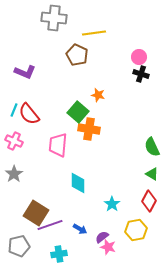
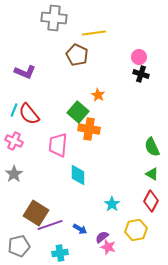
orange star: rotated 16 degrees clockwise
cyan diamond: moved 8 px up
red diamond: moved 2 px right
cyan cross: moved 1 px right, 1 px up
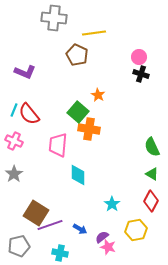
cyan cross: rotated 21 degrees clockwise
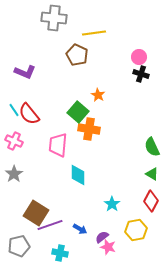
cyan line: rotated 56 degrees counterclockwise
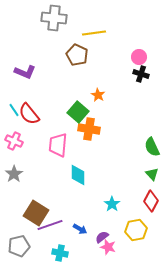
green triangle: rotated 16 degrees clockwise
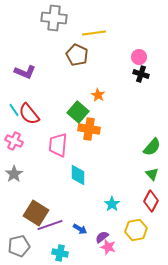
green semicircle: rotated 114 degrees counterclockwise
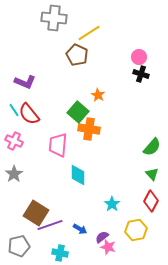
yellow line: moved 5 px left; rotated 25 degrees counterclockwise
purple L-shape: moved 10 px down
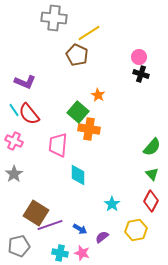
pink star: moved 26 px left, 6 px down
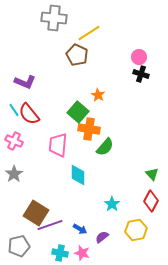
green semicircle: moved 47 px left
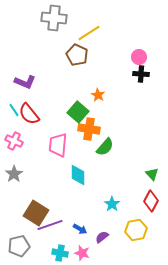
black cross: rotated 14 degrees counterclockwise
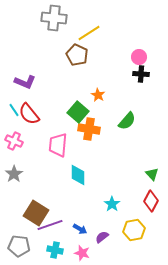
green semicircle: moved 22 px right, 26 px up
yellow hexagon: moved 2 px left
gray pentagon: rotated 20 degrees clockwise
cyan cross: moved 5 px left, 3 px up
